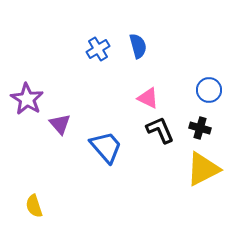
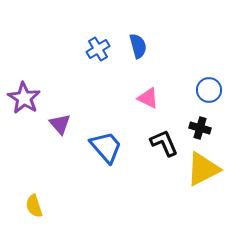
purple star: moved 3 px left, 1 px up
black L-shape: moved 4 px right, 13 px down
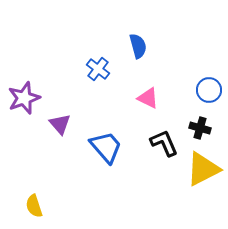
blue cross: moved 20 px down; rotated 20 degrees counterclockwise
purple star: rotated 20 degrees clockwise
